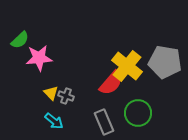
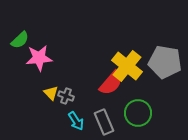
cyan arrow: moved 22 px right; rotated 18 degrees clockwise
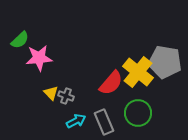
yellow cross: moved 11 px right, 6 px down
cyan arrow: rotated 84 degrees counterclockwise
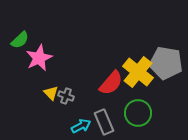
pink star: rotated 20 degrees counterclockwise
gray pentagon: moved 1 px right, 1 px down
cyan arrow: moved 5 px right, 5 px down
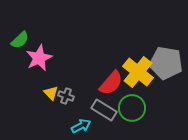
green circle: moved 6 px left, 5 px up
gray rectangle: moved 12 px up; rotated 35 degrees counterclockwise
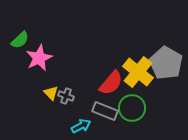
gray pentagon: rotated 20 degrees clockwise
gray rectangle: moved 1 px right, 1 px down; rotated 10 degrees counterclockwise
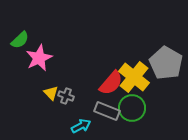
yellow cross: moved 4 px left, 5 px down
gray rectangle: moved 2 px right
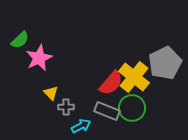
gray pentagon: moved 1 px left; rotated 16 degrees clockwise
gray cross: moved 11 px down; rotated 21 degrees counterclockwise
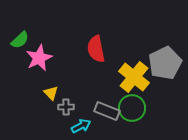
red semicircle: moved 15 px left, 34 px up; rotated 128 degrees clockwise
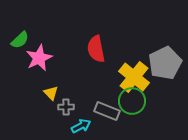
green circle: moved 7 px up
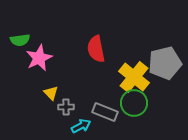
green semicircle: rotated 36 degrees clockwise
gray pentagon: rotated 12 degrees clockwise
green circle: moved 2 px right, 2 px down
gray rectangle: moved 2 px left, 1 px down
